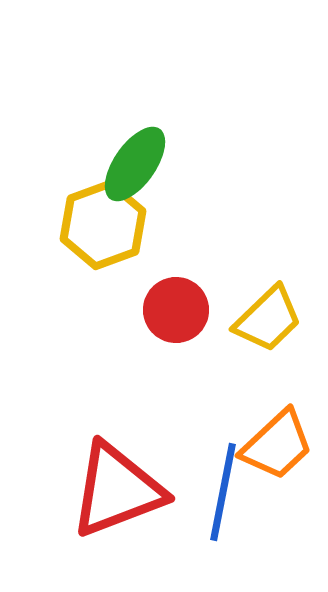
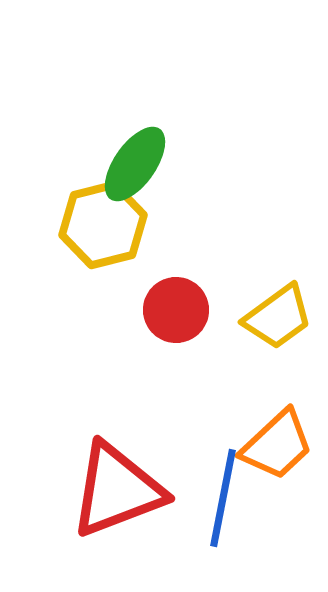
yellow hexagon: rotated 6 degrees clockwise
yellow trapezoid: moved 10 px right, 2 px up; rotated 8 degrees clockwise
blue line: moved 6 px down
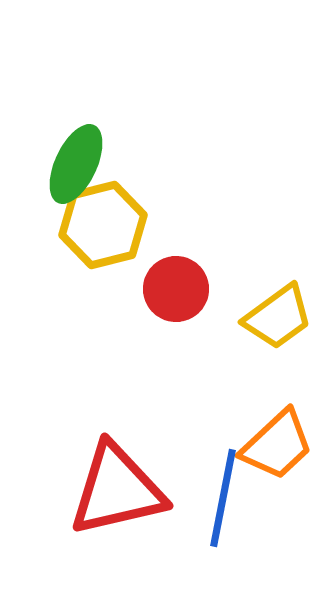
green ellipse: moved 59 px left; rotated 10 degrees counterclockwise
red circle: moved 21 px up
red triangle: rotated 8 degrees clockwise
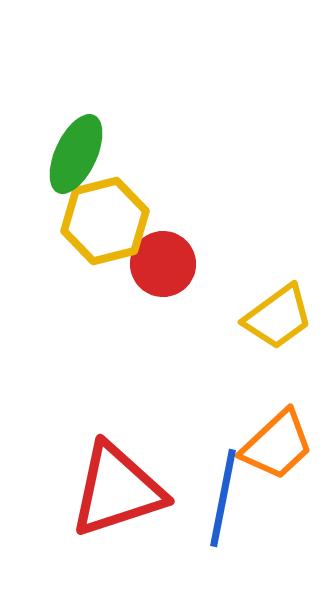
green ellipse: moved 10 px up
yellow hexagon: moved 2 px right, 4 px up
red circle: moved 13 px left, 25 px up
red triangle: rotated 5 degrees counterclockwise
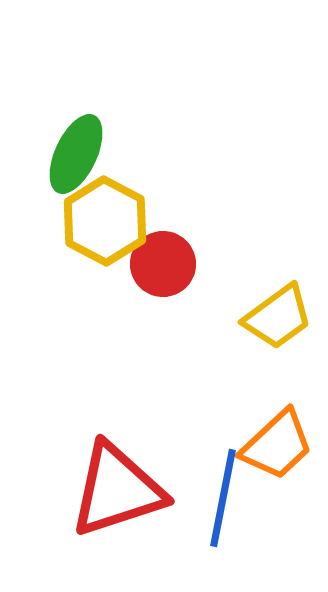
yellow hexagon: rotated 18 degrees counterclockwise
